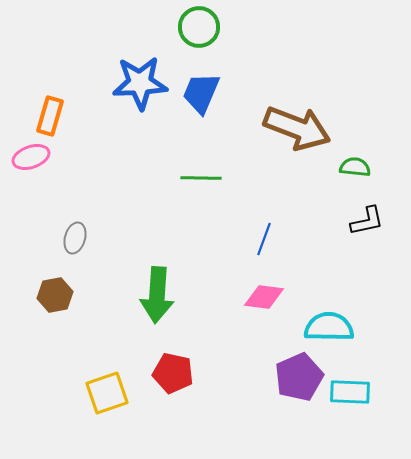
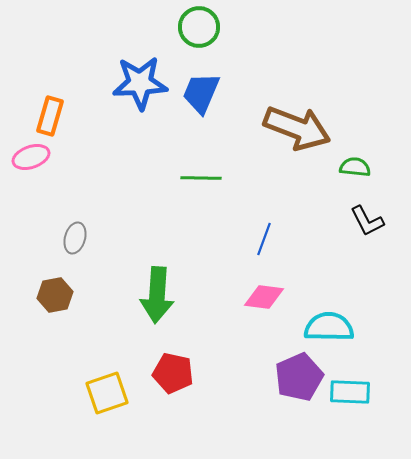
black L-shape: rotated 75 degrees clockwise
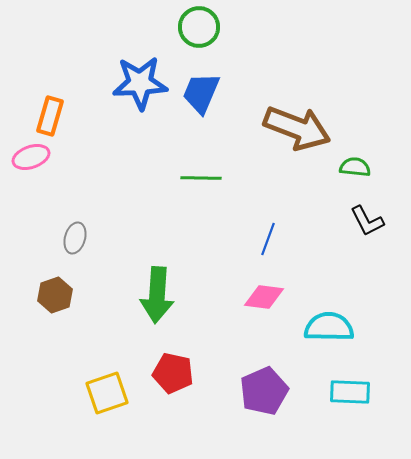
blue line: moved 4 px right
brown hexagon: rotated 8 degrees counterclockwise
purple pentagon: moved 35 px left, 14 px down
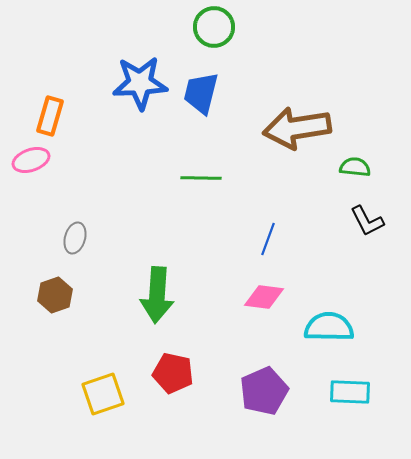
green circle: moved 15 px right
blue trapezoid: rotated 9 degrees counterclockwise
brown arrow: rotated 150 degrees clockwise
pink ellipse: moved 3 px down
yellow square: moved 4 px left, 1 px down
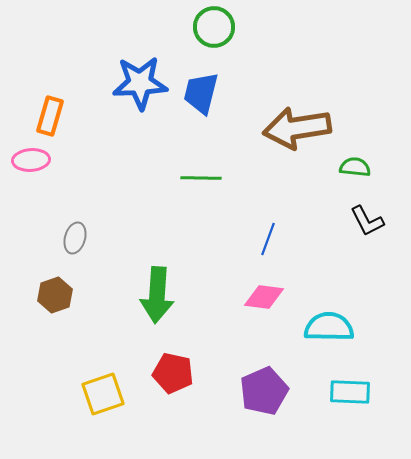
pink ellipse: rotated 15 degrees clockwise
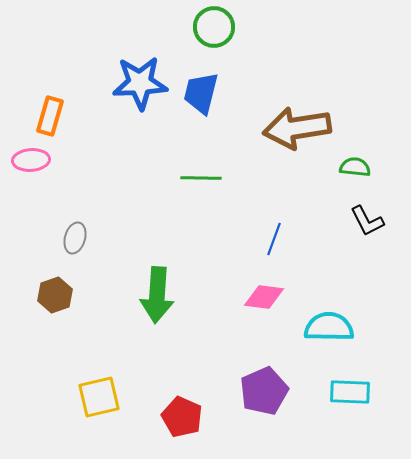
blue line: moved 6 px right
red pentagon: moved 9 px right, 44 px down; rotated 12 degrees clockwise
yellow square: moved 4 px left, 3 px down; rotated 6 degrees clockwise
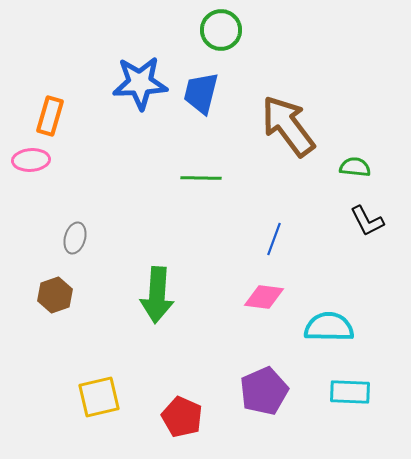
green circle: moved 7 px right, 3 px down
brown arrow: moved 9 px left, 2 px up; rotated 62 degrees clockwise
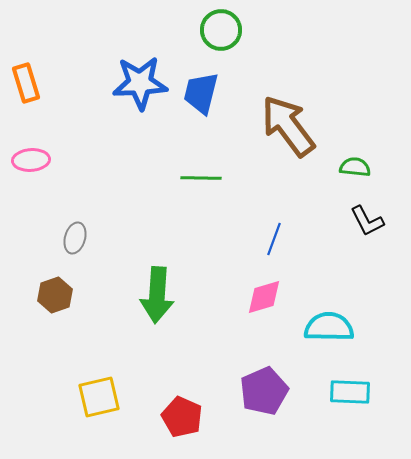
orange rectangle: moved 24 px left, 33 px up; rotated 33 degrees counterclockwise
pink diamond: rotated 24 degrees counterclockwise
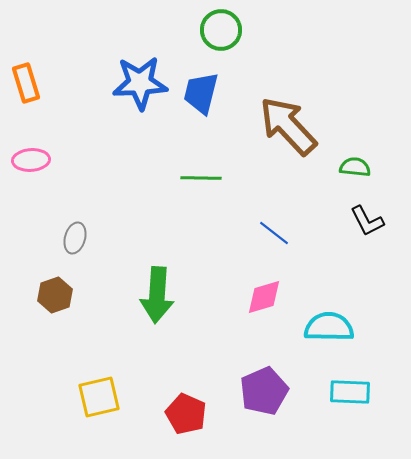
brown arrow: rotated 6 degrees counterclockwise
blue line: moved 6 px up; rotated 72 degrees counterclockwise
red pentagon: moved 4 px right, 3 px up
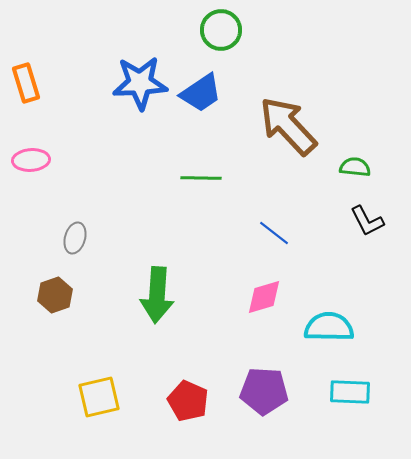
blue trapezoid: rotated 138 degrees counterclockwise
purple pentagon: rotated 27 degrees clockwise
red pentagon: moved 2 px right, 13 px up
